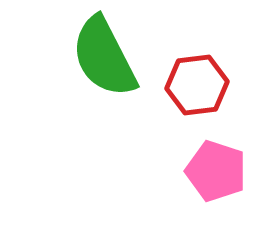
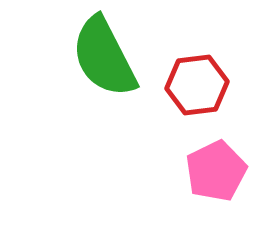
pink pentagon: rotated 28 degrees clockwise
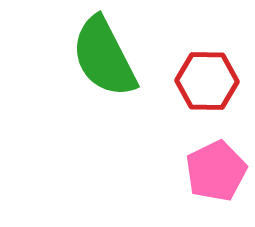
red hexagon: moved 10 px right, 4 px up; rotated 8 degrees clockwise
